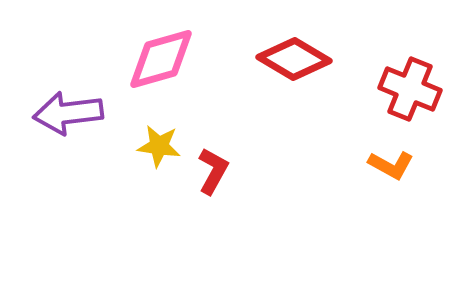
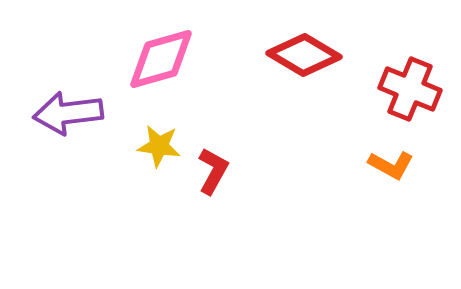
red diamond: moved 10 px right, 4 px up
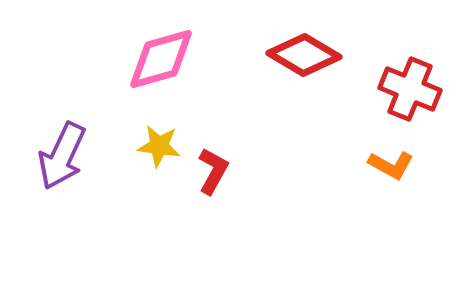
purple arrow: moved 6 px left, 43 px down; rotated 58 degrees counterclockwise
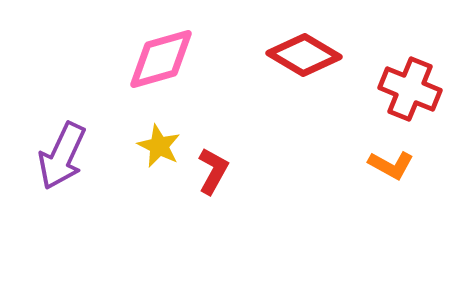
yellow star: rotated 18 degrees clockwise
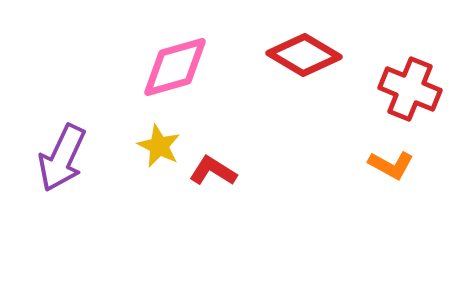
pink diamond: moved 14 px right, 8 px down
purple arrow: moved 2 px down
red L-shape: rotated 87 degrees counterclockwise
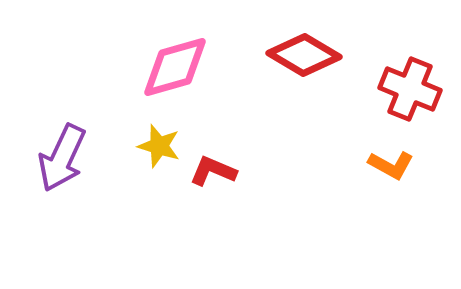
yellow star: rotated 9 degrees counterclockwise
red L-shape: rotated 9 degrees counterclockwise
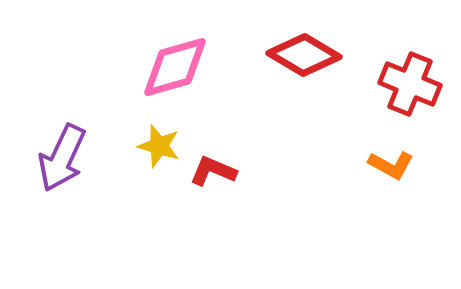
red cross: moved 5 px up
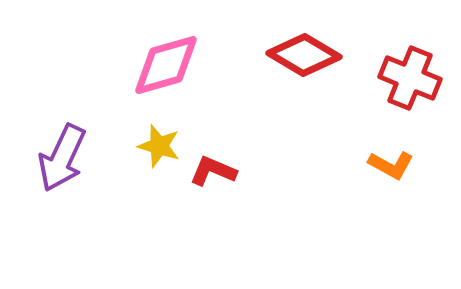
pink diamond: moved 9 px left, 2 px up
red cross: moved 6 px up
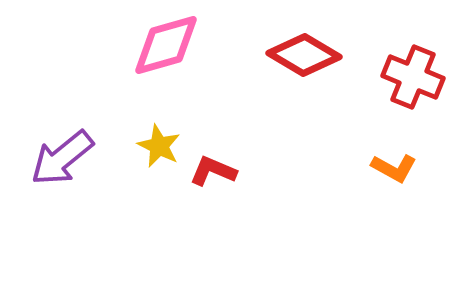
pink diamond: moved 20 px up
red cross: moved 3 px right, 1 px up
yellow star: rotated 9 degrees clockwise
purple arrow: rotated 26 degrees clockwise
orange L-shape: moved 3 px right, 3 px down
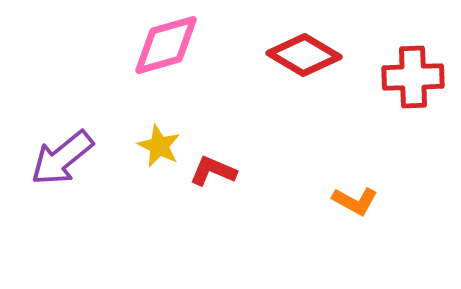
red cross: rotated 24 degrees counterclockwise
orange L-shape: moved 39 px left, 33 px down
